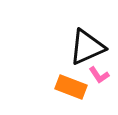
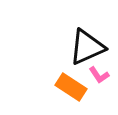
orange rectangle: rotated 12 degrees clockwise
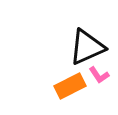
orange rectangle: moved 1 px left, 1 px up; rotated 60 degrees counterclockwise
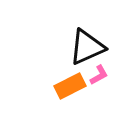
pink L-shape: rotated 85 degrees counterclockwise
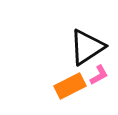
black triangle: rotated 9 degrees counterclockwise
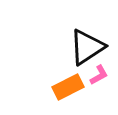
orange rectangle: moved 2 px left, 1 px down
